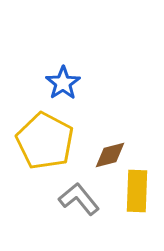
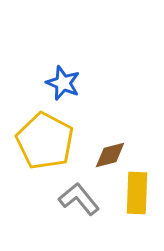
blue star: rotated 16 degrees counterclockwise
yellow rectangle: moved 2 px down
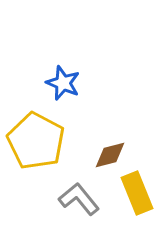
yellow pentagon: moved 9 px left
yellow rectangle: rotated 24 degrees counterclockwise
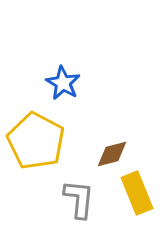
blue star: rotated 8 degrees clockwise
brown diamond: moved 2 px right, 1 px up
gray L-shape: rotated 45 degrees clockwise
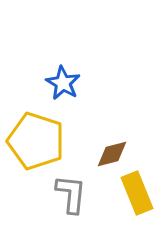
yellow pentagon: rotated 10 degrees counterclockwise
gray L-shape: moved 8 px left, 5 px up
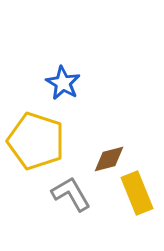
brown diamond: moved 3 px left, 5 px down
gray L-shape: rotated 36 degrees counterclockwise
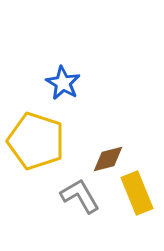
brown diamond: moved 1 px left
gray L-shape: moved 9 px right, 2 px down
